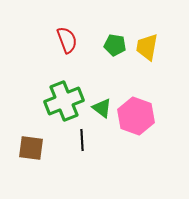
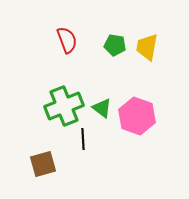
green cross: moved 5 px down
pink hexagon: moved 1 px right
black line: moved 1 px right, 1 px up
brown square: moved 12 px right, 16 px down; rotated 24 degrees counterclockwise
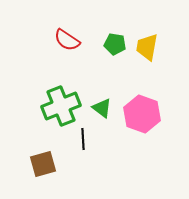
red semicircle: rotated 144 degrees clockwise
green pentagon: moved 1 px up
green cross: moved 3 px left
pink hexagon: moved 5 px right, 2 px up
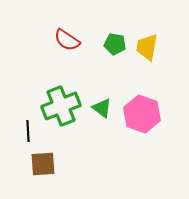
black line: moved 55 px left, 8 px up
brown square: rotated 12 degrees clockwise
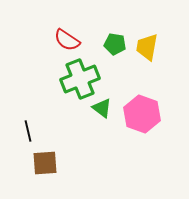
green cross: moved 19 px right, 27 px up
black line: rotated 10 degrees counterclockwise
brown square: moved 2 px right, 1 px up
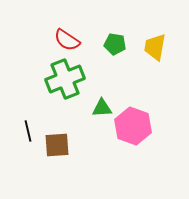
yellow trapezoid: moved 8 px right
green cross: moved 15 px left
green triangle: rotated 40 degrees counterclockwise
pink hexagon: moved 9 px left, 12 px down
brown square: moved 12 px right, 18 px up
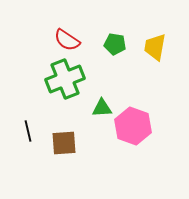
brown square: moved 7 px right, 2 px up
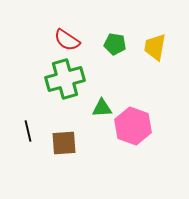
green cross: rotated 6 degrees clockwise
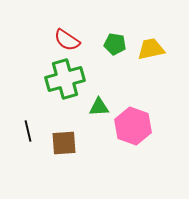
yellow trapezoid: moved 4 px left, 2 px down; rotated 68 degrees clockwise
green triangle: moved 3 px left, 1 px up
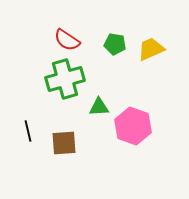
yellow trapezoid: rotated 12 degrees counterclockwise
